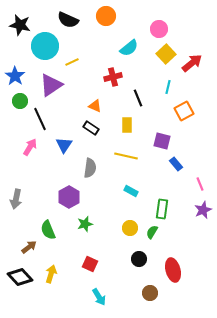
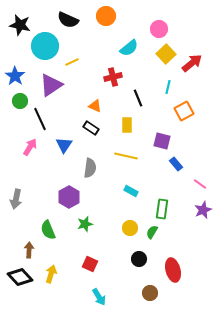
pink line at (200, 184): rotated 32 degrees counterclockwise
brown arrow at (29, 247): moved 3 px down; rotated 49 degrees counterclockwise
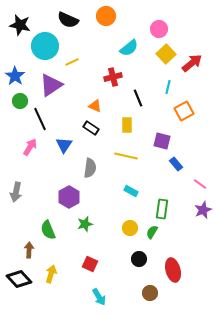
gray arrow at (16, 199): moved 7 px up
black diamond at (20, 277): moved 1 px left, 2 px down
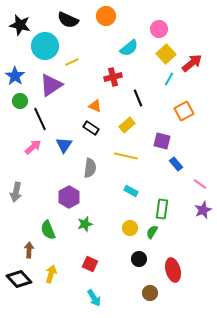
cyan line at (168, 87): moved 1 px right, 8 px up; rotated 16 degrees clockwise
yellow rectangle at (127, 125): rotated 49 degrees clockwise
pink arrow at (30, 147): moved 3 px right; rotated 18 degrees clockwise
cyan arrow at (99, 297): moved 5 px left, 1 px down
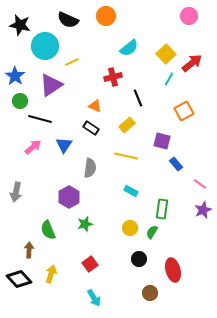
pink circle at (159, 29): moved 30 px right, 13 px up
black line at (40, 119): rotated 50 degrees counterclockwise
red square at (90, 264): rotated 28 degrees clockwise
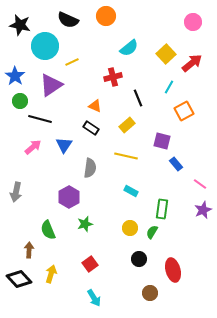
pink circle at (189, 16): moved 4 px right, 6 px down
cyan line at (169, 79): moved 8 px down
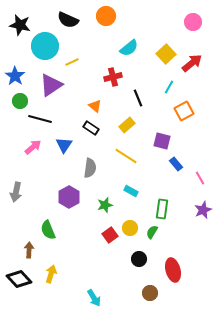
orange triangle at (95, 106): rotated 16 degrees clockwise
yellow line at (126, 156): rotated 20 degrees clockwise
pink line at (200, 184): moved 6 px up; rotated 24 degrees clockwise
green star at (85, 224): moved 20 px right, 19 px up
red square at (90, 264): moved 20 px right, 29 px up
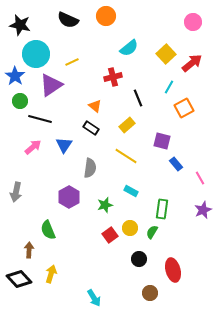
cyan circle at (45, 46): moved 9 px left, 8 px down
orange square at (184, 111): moved 3 px up
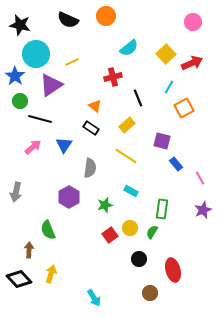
red arrow at (192, 63): rotated 15 degrees clockwise
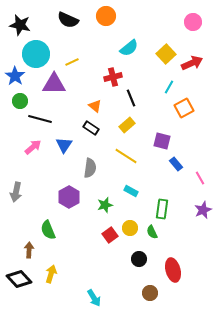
purple triangle at (51, 85): moved 3 px right, 1 px up; rotated 35 degrees clockwise
black line at (138, 98): moved 7 px left
green semicircle at (152, 232): rotated 56 degrees counterclockwise
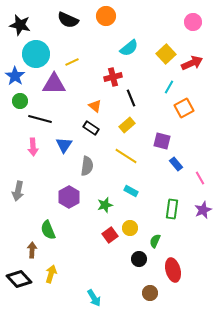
pink arrow at (33, 147): rotated 126 degrees clockwise
gray semicircle at (90, 168): moved 3 px left, 2 px up
gray arrow at (16, 192): moved 2 px right, 1 px up
green rectangle at (162, 209): moved 10 px right
green semicircle at (152, 232): moved 3 px right, 9 px down; rotated 48 degrees clockwise
brown arrow at (29, 250): moved 3 px right
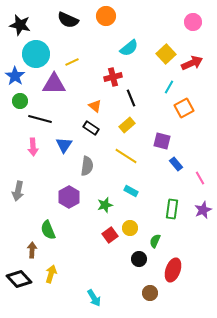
red ellipse at (173, 270): rotated 35 degrees clockwise
